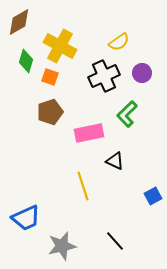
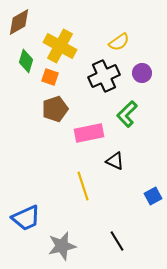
brown pentagon: moved 5 px right, 3 px up
black line: moved 2 px right; rotated 10 degrees clockwise
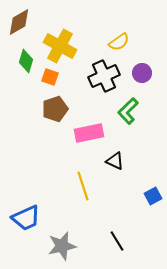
green L-shape: moved 1 px right, 3 px up
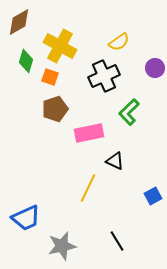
purple circle: moved 13 px right, 5 px up
green L-shape: moved 1 px right, 1 px down
yellow line: moved 5 px right, 2 px down; rotated 44 degrees clockwise
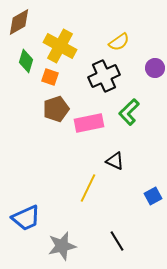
brown pentagon: moved 1 px right
pink rectangle: moved 10 px up
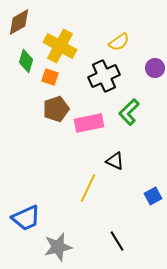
gray star: moved 4 px left, 1 px down
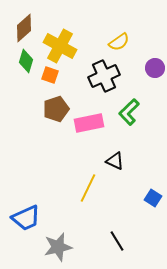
brown diamond: moved 5 px right, 6 px down; rotated 12 degrees counterclockwise
orange square: moved 2 px up
blue square: moved 2 px down; rotated 30 degrees counterclockwise
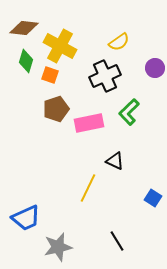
brown diamond: rotated 48 degrees clockwise
black cross: moved 1 px right
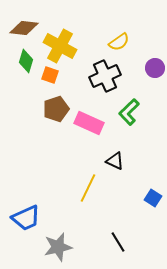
pink rectangle: rotated 36 degrees clockwise
black line: moved 1 px right, 1 px down
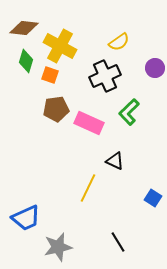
brown pentagon: rotated 10 degrees clockwise
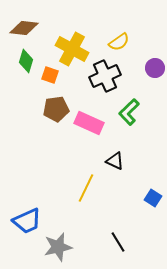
yellow cross: moved 12 px right, 3 px down
yellow line: moved 2 px left
blue trapezoid: moved 1 px right, 3 px down
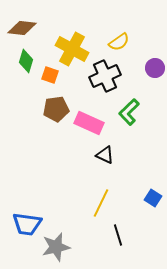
brown diamond: moved 2 px left
black triangle: moved 10 px left, 6 px up
yellow line: moved 15 px right, 15 px down
blue trapezoid: moved 3 px down; rotated 32 degrees clockwise
black line: moved 7 px up; rotated 15 degrees clockwise
gray star: moved 2 px left
